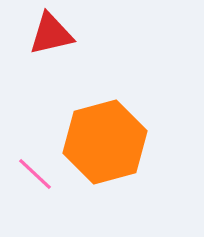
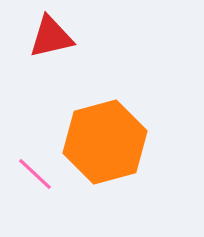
red triangle: moved 3 px down
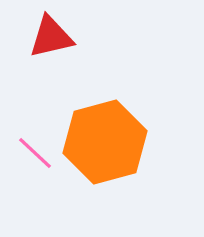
pink line: moved 21 px up
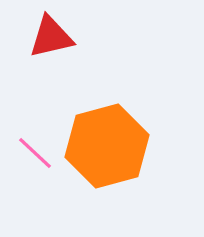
orange hexagon: moved 2 px right, 4 px down
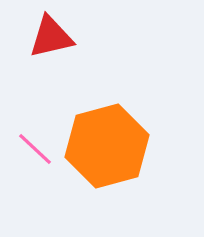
pink line: moved 4 px up
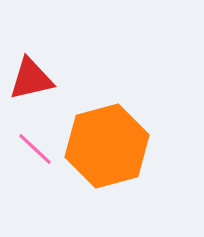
red triangle: moved 20 px left, 42 px down
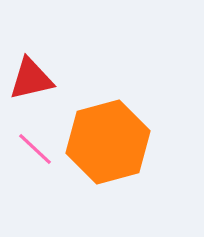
orange hexagon: moved 1 px right, 4 px up
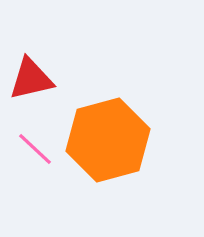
orange hexagon: moved 2 px up
